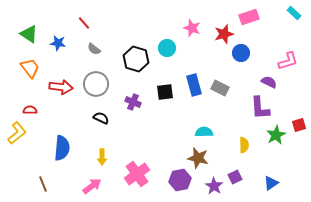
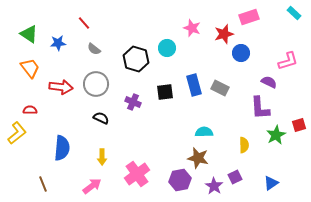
blue star: rotated 14 degrees counterclockwise
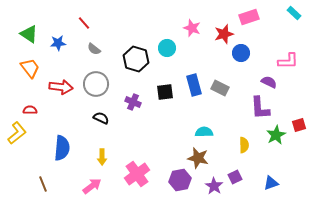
pink L-shape: rotated 15 degrees clockwise
blue triangle: rotated 14 degrees clockwise
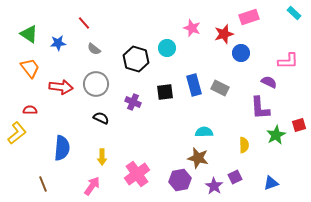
pink arrow: rotated 18 degrees counterclockwise
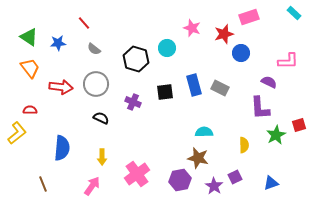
green triangle: moved 3 px down
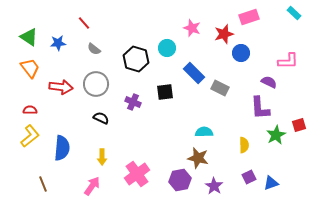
blue rectangle: moved 12 px up; rotated 30 degrees counterclockwise
yellow L-shape: moved 13 px right, 3 px down
purple square: moved 14 px right
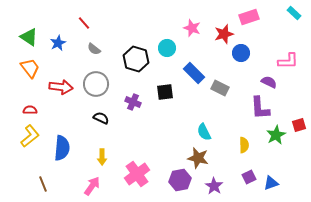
blue star: rotated 21 degrees counterclockwise
cyan semicircle: rotated 114 degrees counterclockwise
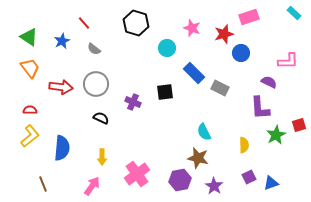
blue star: moved 4 px right, 2 px up
black hexagon: moved 36 px up
